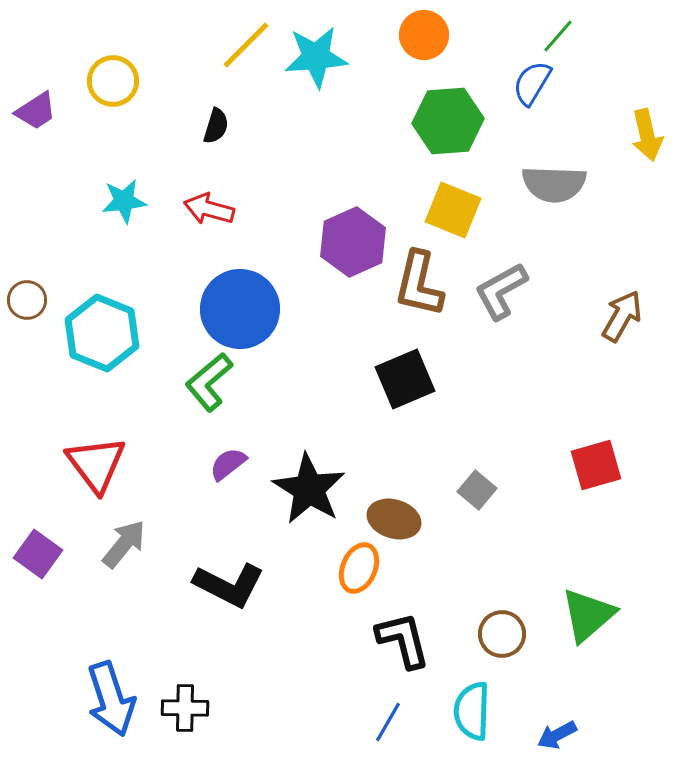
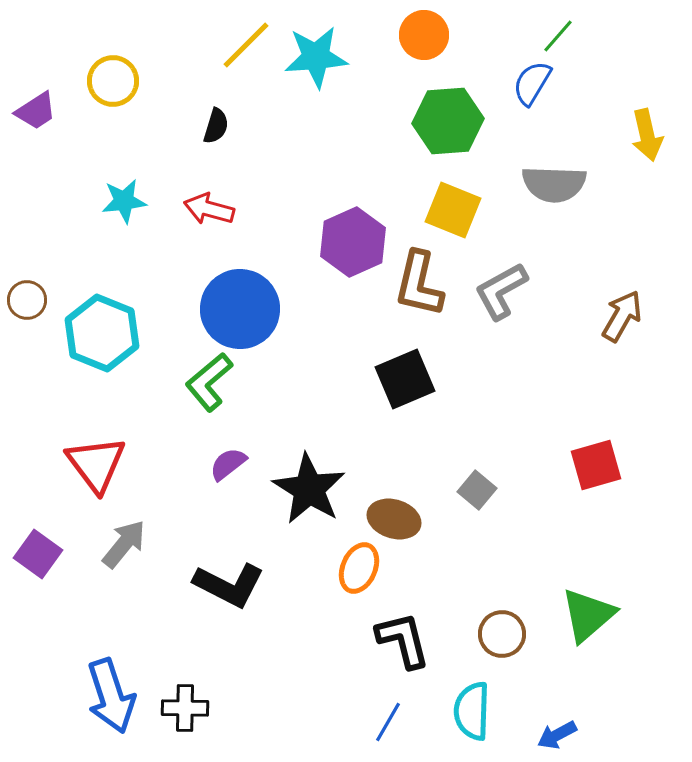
blue arrow at (111, 699): moved 3 px up
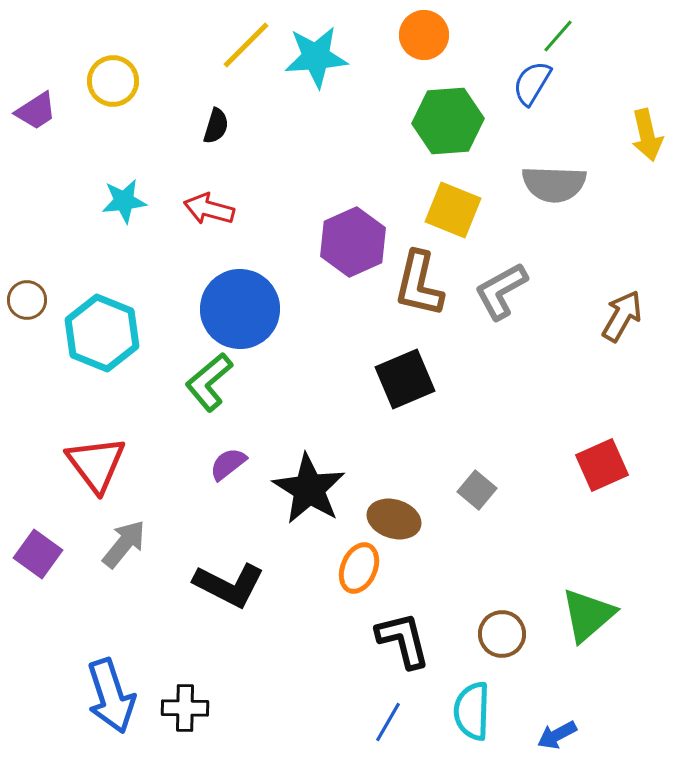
red square at (596, 465): moved 6 px right; rotated 8 degrees counterclockwise
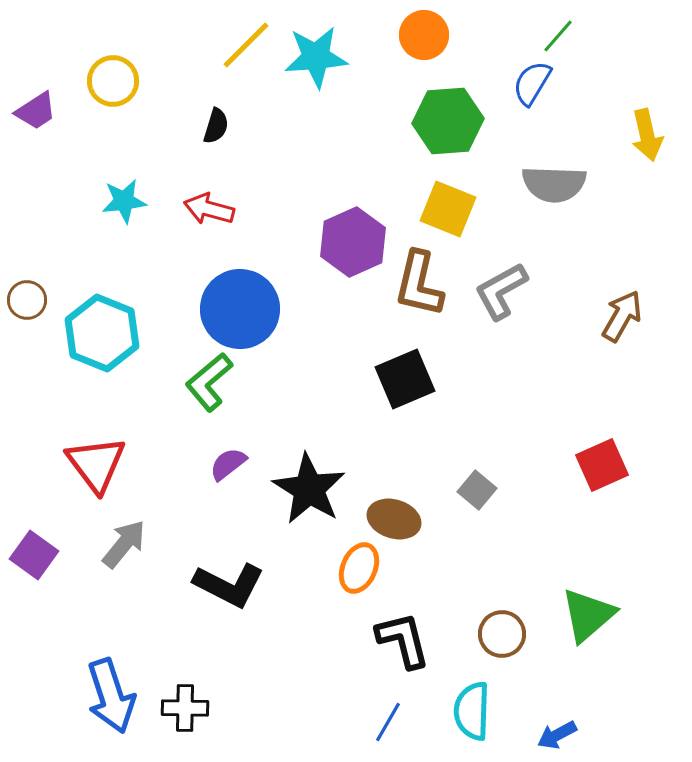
yellow square at (453, 210): moved 5 px left, 1 px up
purple square at (38, 554): moved 4 px left, 1 px down
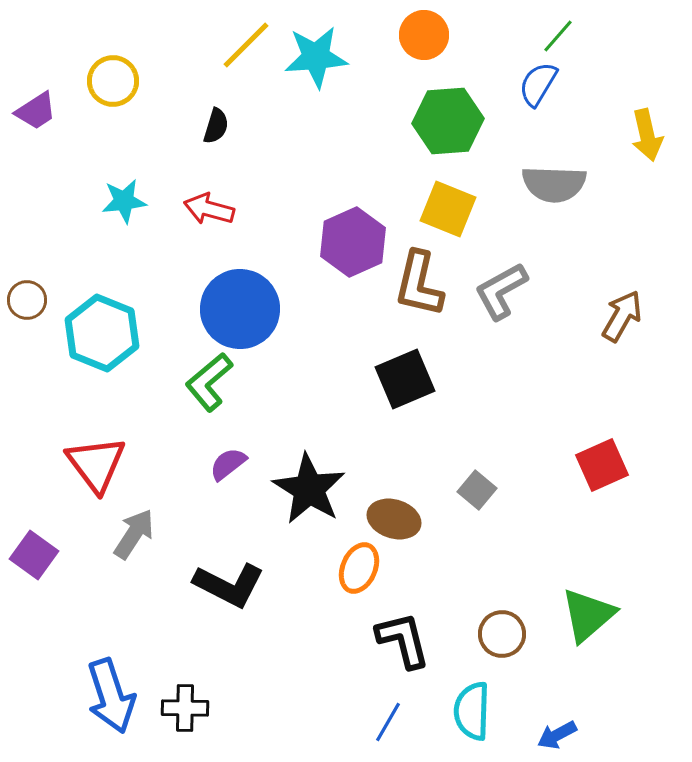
blue semicircle at (532, 83): moved 6 px right, 1 px down
gray arrow at (124, 544): moved 10 px right, 10 px up; rotated 6 degrees counterclockwise
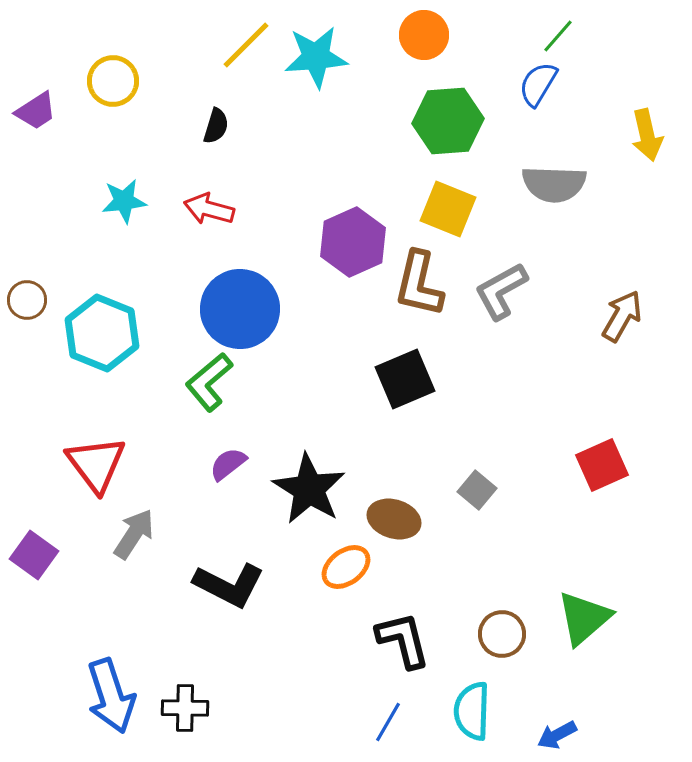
orange ellipse at (359, 568): moved 13 px left, 1 px up; rotated 30 degrees clockwise
green triangle at (588, 615): moved 4 px left, 3 px down
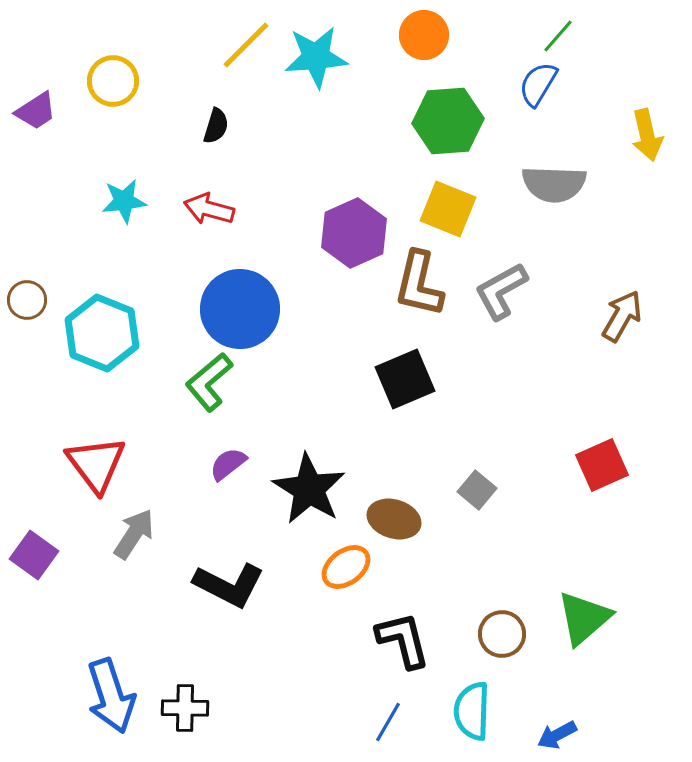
purple hexagon at (353, 242): moved 1 px right, 9 px up
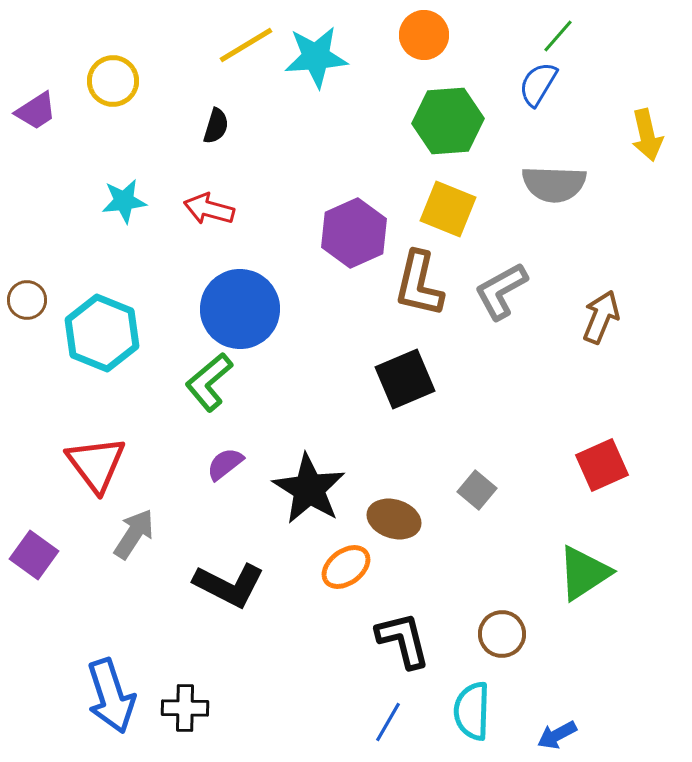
yellow line at (246, 45): rotated 14 degrees clockwise
brown arrow at (622, 316): moved 21 px left, 1 px down; rotated 8 degrees counterclockwise
purple semicircle at (228, 464): moved 3 px left
green triangle at (584, 618): moved 45 px up; rotated 8 degrees clockwise
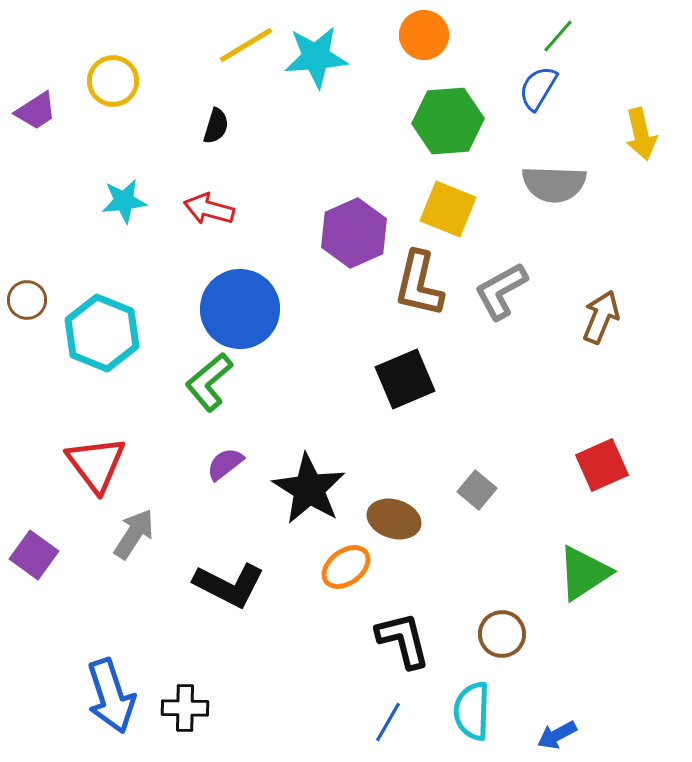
blue semicircle at (538, 84): moved 4 px down
yellow arrow at (647, 135): moved 6 px left, 1 px up
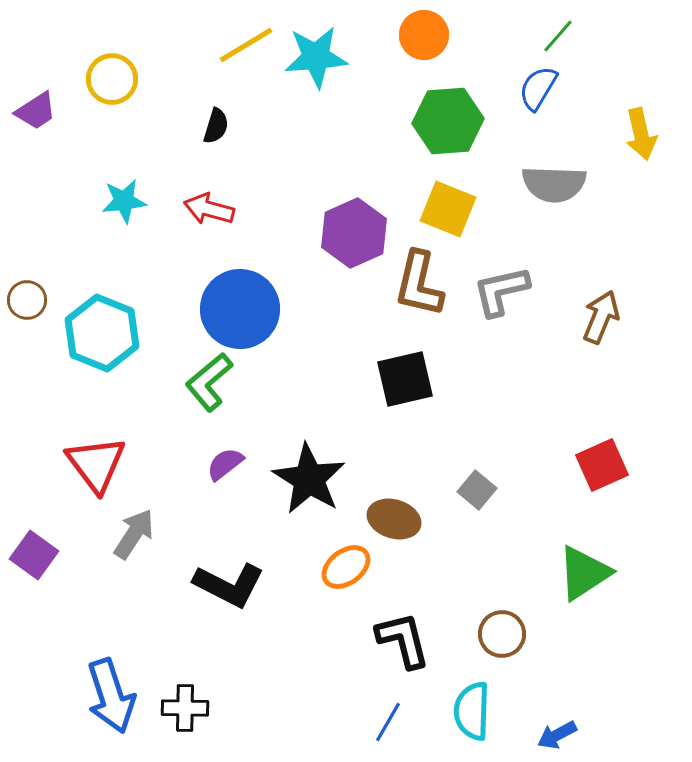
yellow circle at (113, 81): moved 1 px left, 2 px up
gray L-shape at (501, 291): rotated 16 degrees clockwise
black square at (405, 379): rotated 10 degrees clockwise
black star at (309, 489): moved 10 px up
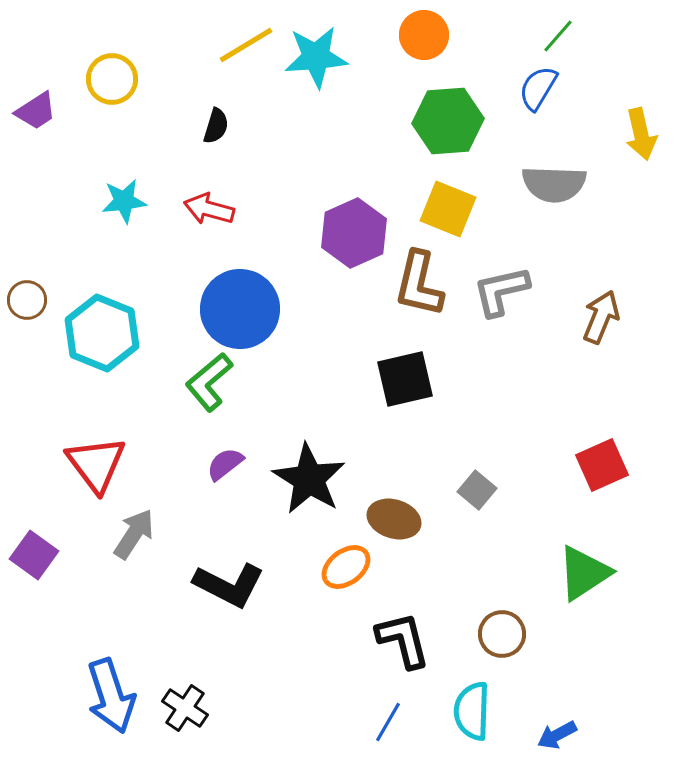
black cross at (185, 708): rotated 33 degrees clockwise
